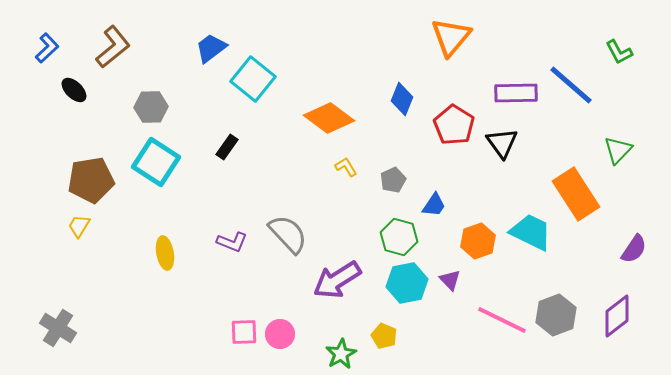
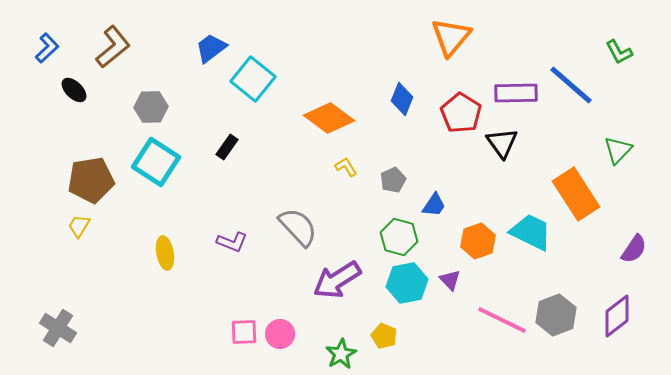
red pentagon at (454, 125): moved 7 px right, 12 px up
gray semicircle at (288, 234): moved 10 px right, 7 px up
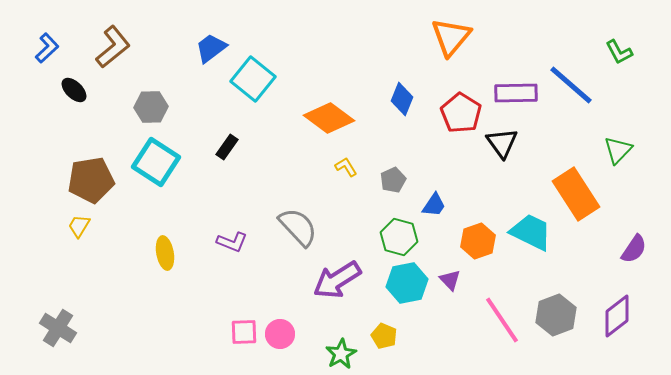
pink line at (502, 320): rotated 30 degrees clockwise
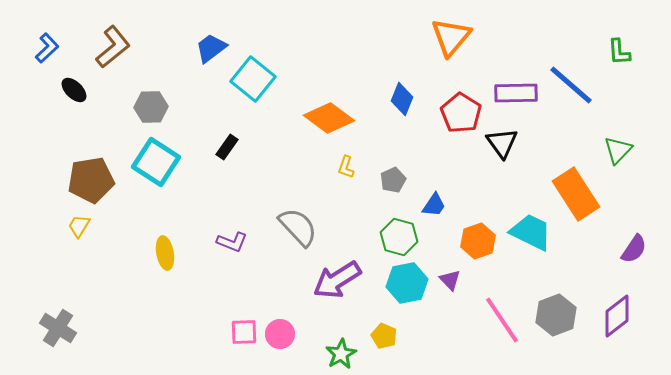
green L-shape at (619, 52): rotated 24 degrees clockwise
yellow L-shape at (346, 167): rotated 130 degrees counterclockwise
